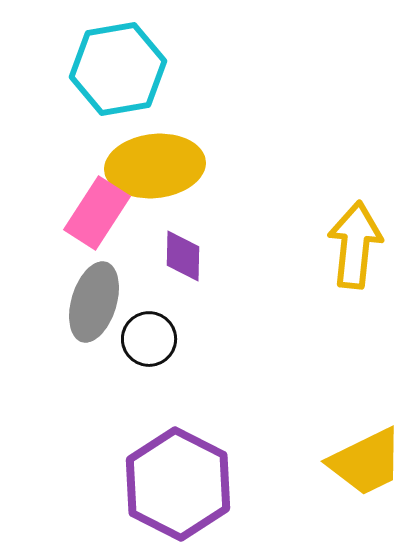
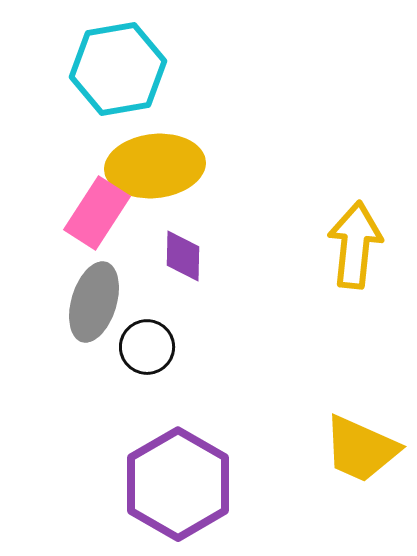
black circle: moved 2 px left, 8 px down
yellow trapezoid: moved 5 px left, 13 px up; rotated 50 degrees clockwise
purple hexagon: rotated 3 degrees clockwise
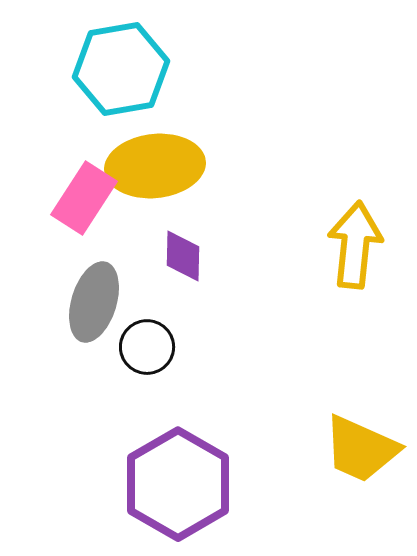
cyan hexagon: moved 3 px right
pink rectangle: moved 13 px left, 15 px up
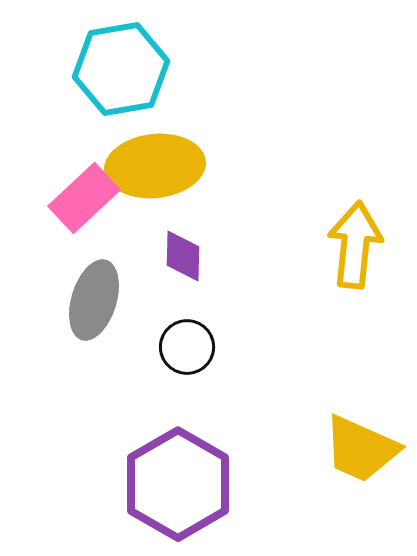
pink rectangle: rotated 14 degrees clockwise
gray ellipse: moved 2 px up
black circle: moved 40 px right
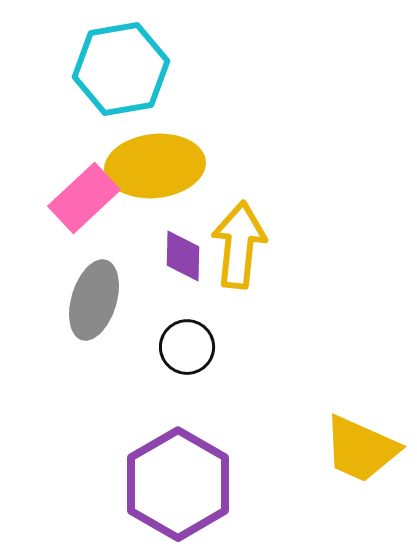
yellow arrow: moved 116 px left
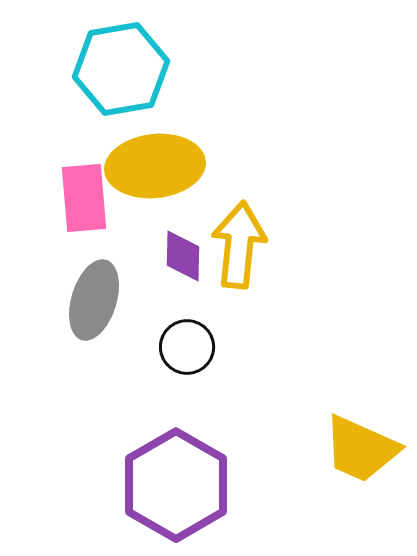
pink rectangle: rotated 52 degrees counterclockwise
purple hexagon: moved 2 px left, 1 px down
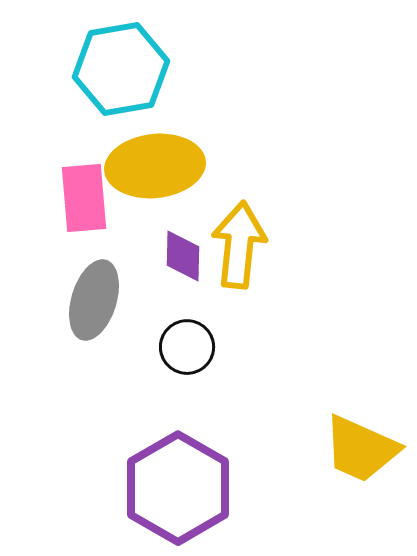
purple hexagon: moved 2 px right, 3 px down
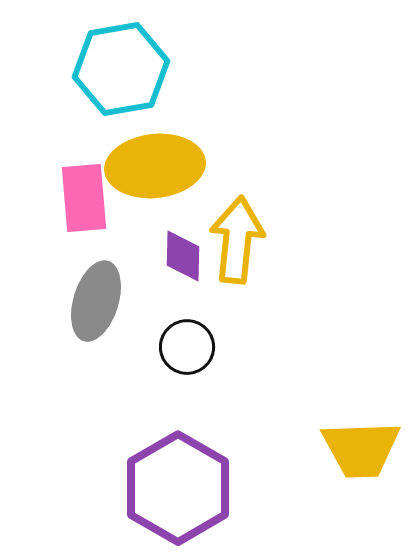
yellow arrow: moved 2 px left, 5 px up
gray ellipse: moved 2 px right, 1 px down
yellow trapezoid: rotated 26 degrees counterclockwise
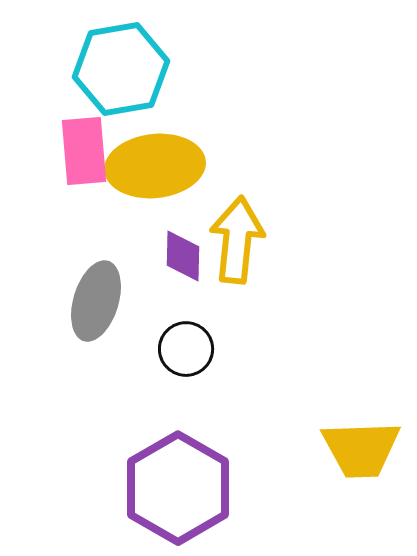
pink rectangle: moved 47 px up
black circle: moved 1 px left, 2 px down
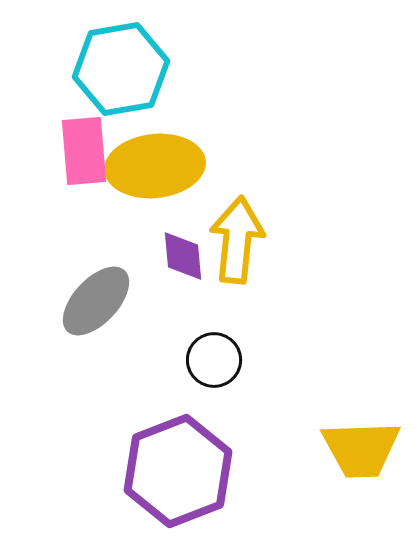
purple diamond: rotated 6 degrees counterclockwise
gray ellipse: rotated 26 degrees clockwise
black circle: moved 28 px right, 11 px down
purple hexagon: moved 17 px up; rotated 9 degrees clockwise
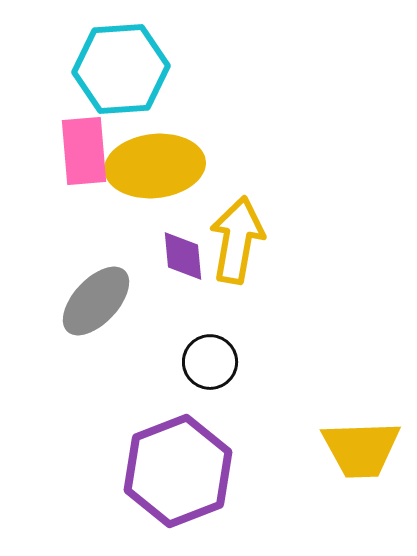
cyan hexagon: rotated 6 degrees clockwise
yellow arrow: rotated 4 degrees clockwise
black circle: moved 4 px left, 2 px down
